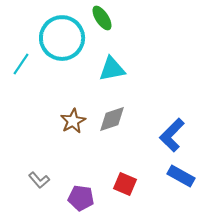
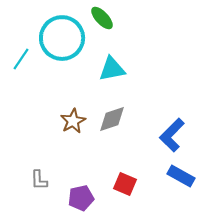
green ellipse: rotated 10 degrees counterclockwise
cyan line: moved 5 px up
gray L-shape: rotated 40 degrees clockwise
purple pentagon: rotated 20 degrees counterclockwise
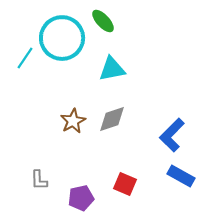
green ellipse: moved 1 px right, 3 px down
cyan line: moved 4 px right, 1 px up
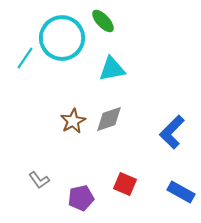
gray diamond: moved 3 px left
blue L-shape: moved 3 px up
blue rectangle: moved 16 px down
gray L-shape: rotated 35 degrees counterclockwise
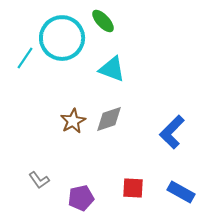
cyan triangle: rotated 32 degrees clockwise
red square: moved 8 px right, 4 px down; rotated 20 degrees counterclockwise
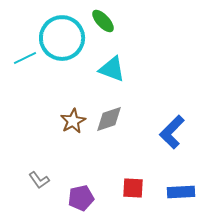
cyan line: rotated 30 degrees clockwise
blue rectangle: rotated 32 degrees counterclockwise
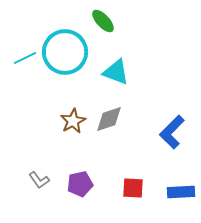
cyan circle: moved 3 px right, 14 px down
cyan triangle: moved 4 px right, 3 px down
purple pentagon: moved 1 px left, 14 px up
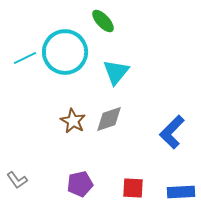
cyan triangle: rotated 48 degrees clockwise
brown star: rotated 15 degrees counterclockwise
gray L-shape: moved 22 px left
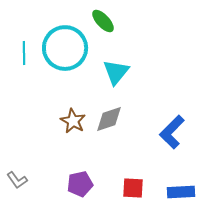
cyan circle: moved 4 px up
cyan line: moved 1 px left, 5 px up; rotated 65 degrees counterclockwise
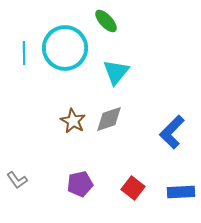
green ellipse: moved 3 px right
red square: rotated 35 degrees clockwise
